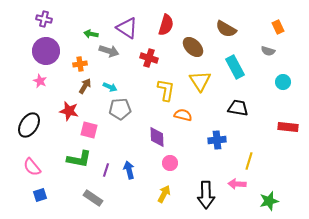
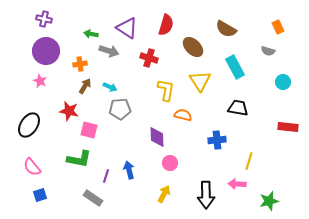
purple line: moved 6 px down
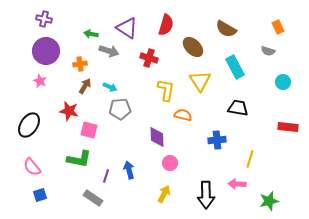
yellow line: moved 1 px right, 2 px up
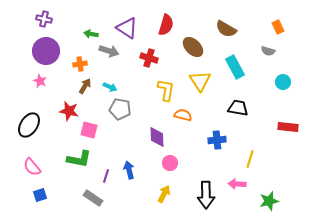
gray pentagon: rotated 15 degrees clockwise
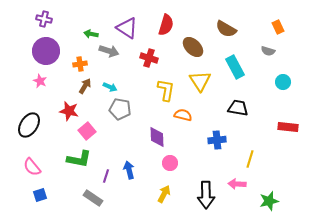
pink square: moved 2 px left, 1 px down; rotated 36 degrees clockwise
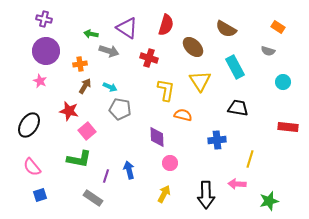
orange rectangle: rotated 32 degrees counterclockwise
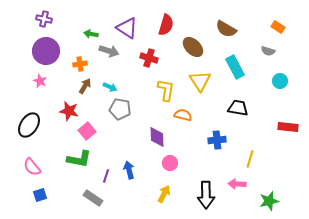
cyan circle: moved 3 px left, 1 px up
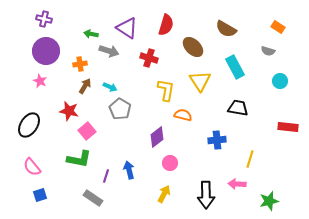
gray pentagon: rotated 20 degrees clockwise
purple diamond: rotated 55 degrees clockwise
